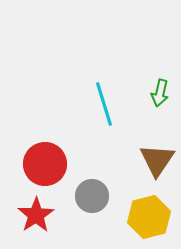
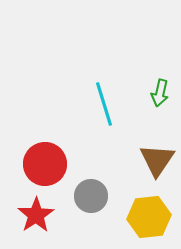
gray circle: moved 1 px left
yellow hexagon: rotated 9 degrees clockwise
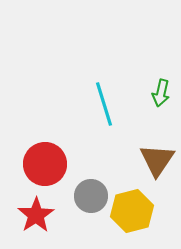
green arrow: moved 1 px right
yellow hexagon: moved 17 px left, 6 px up; rotated 9 degrees counterclockwise
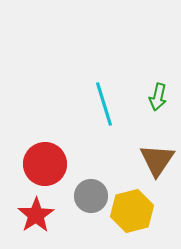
green arrow: moved 3 px left, 4 px down
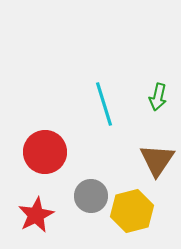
red circle: moved 12 px up
red star: rotated 6 degrees clockwise
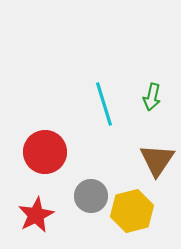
green arrow: moved 6 px left
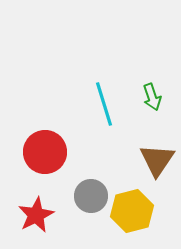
green arrow: rotated 32 degrees counterclockwise
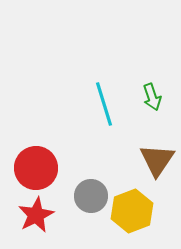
red circle: moved 9 px left, 16 px down
yellow hexagon: rotated 6 degrees counterclockwise
